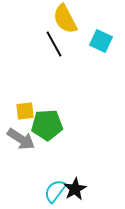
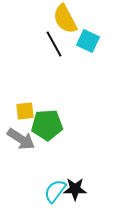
cyan square: moved 13 px left
black star: rotated 30 degrees clockwise
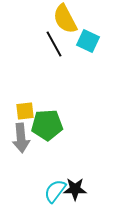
gray arrow: moved 1 px up; rotated 52 degrees clockwise
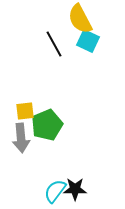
yellow semicircle: moved 15 px right
green pentagon: rotated 20 degrees counterclockwise
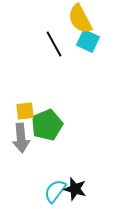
black star: rotated 15 degrees clockwise
